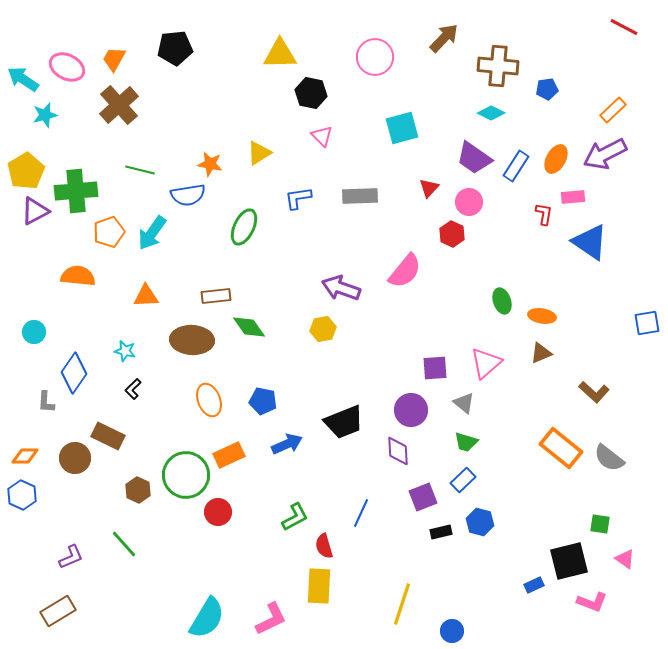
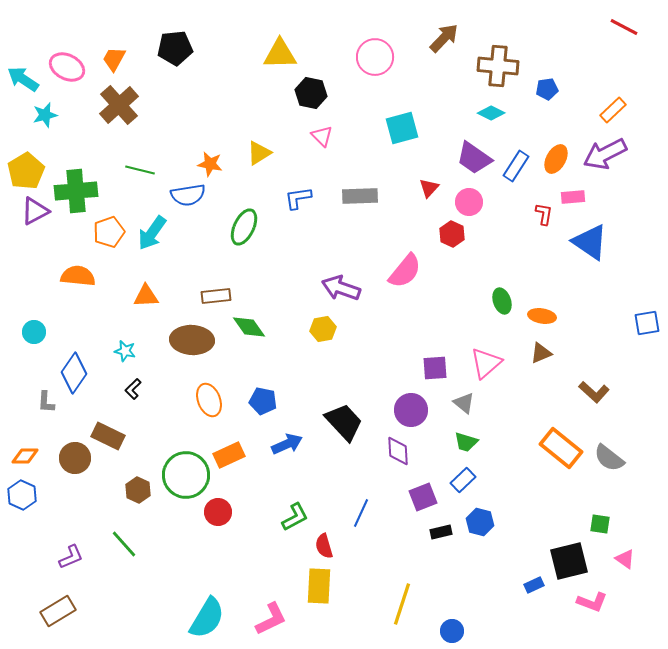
black trapezoid at (344, 422): rotated 111 degrees counterclockwise
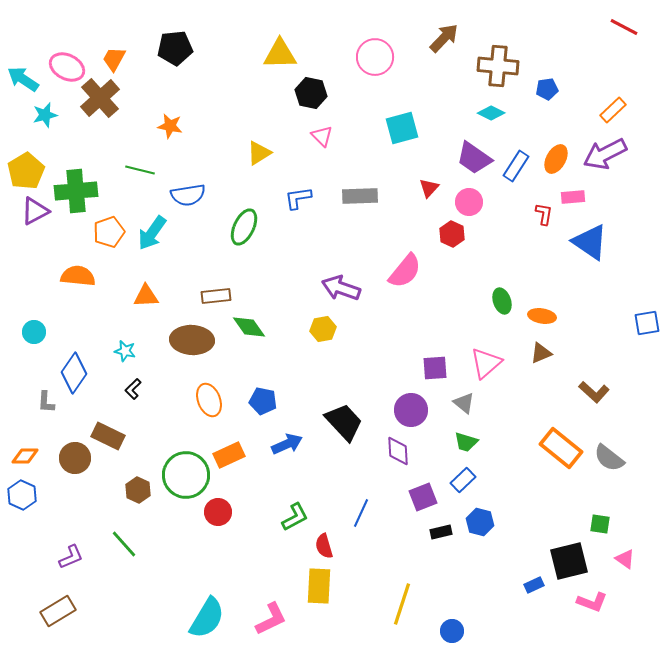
brown cross at (119, 105): moved 19 px left, 7 px up
orange star at (210, 164): moved 40 px left, 38 px up
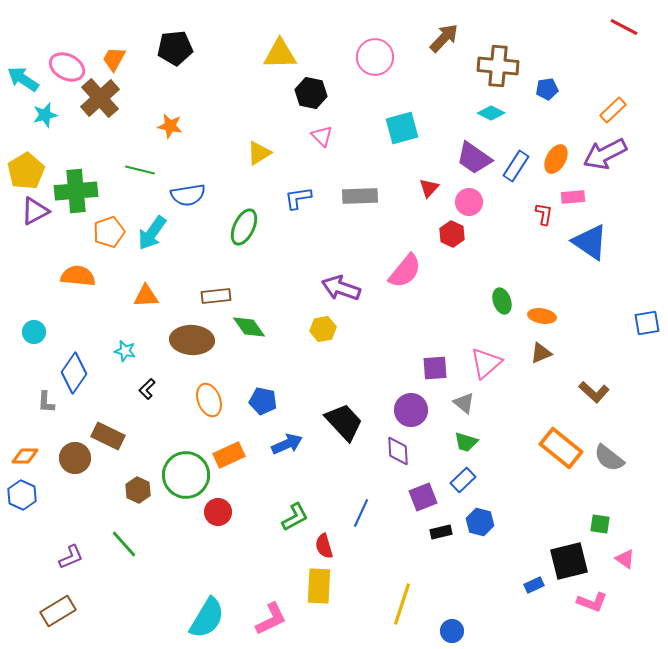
black L-shape at (133, 389): moved 14 px right
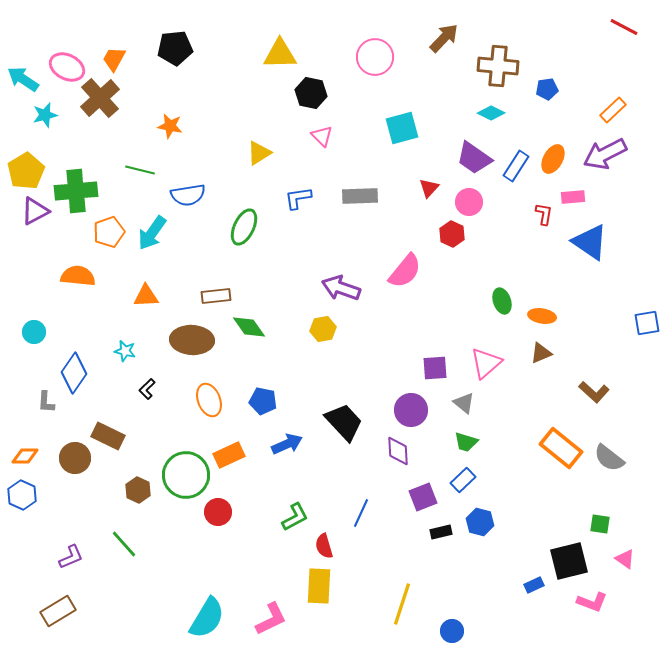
orange ellipse at (556, 159): moved 3 px left
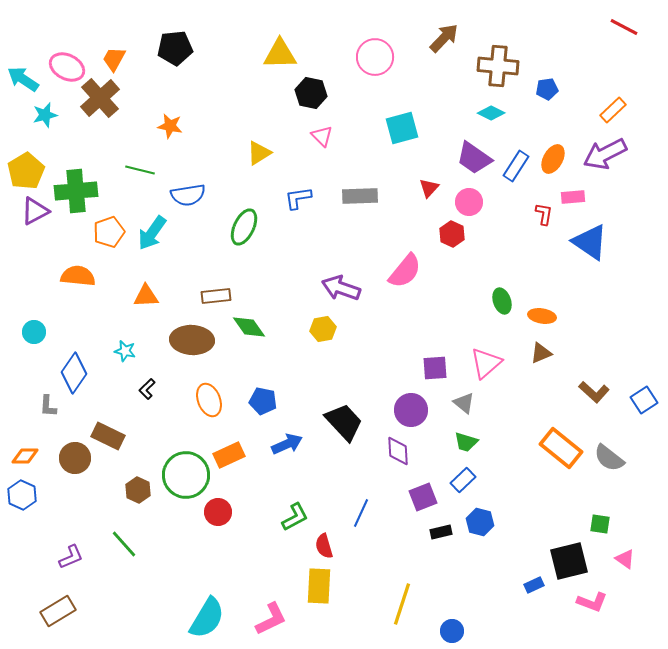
blue square at (647, 323): moved 3 px left, 77 px down; rotated 24 degrees counterclockwise
gray L-shape at (46, 402): moved 2 px right, 4 px down
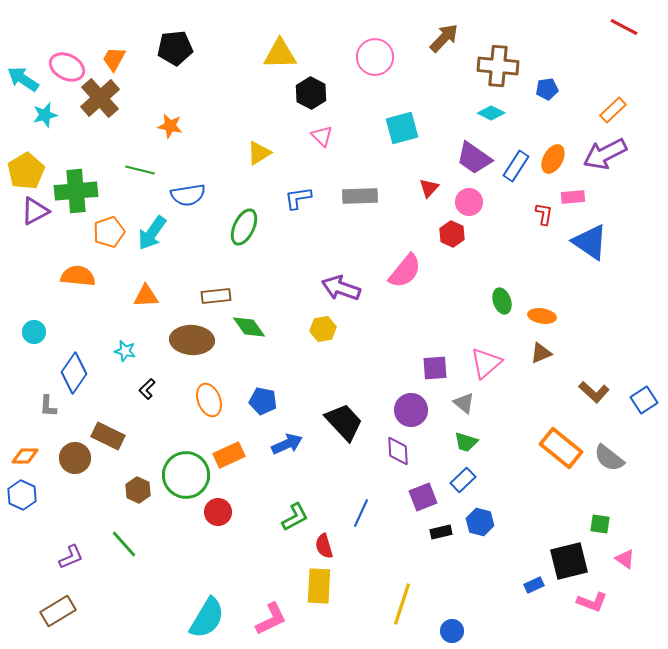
black hexagon at (311, 93): rotated 16 degrees clockwise
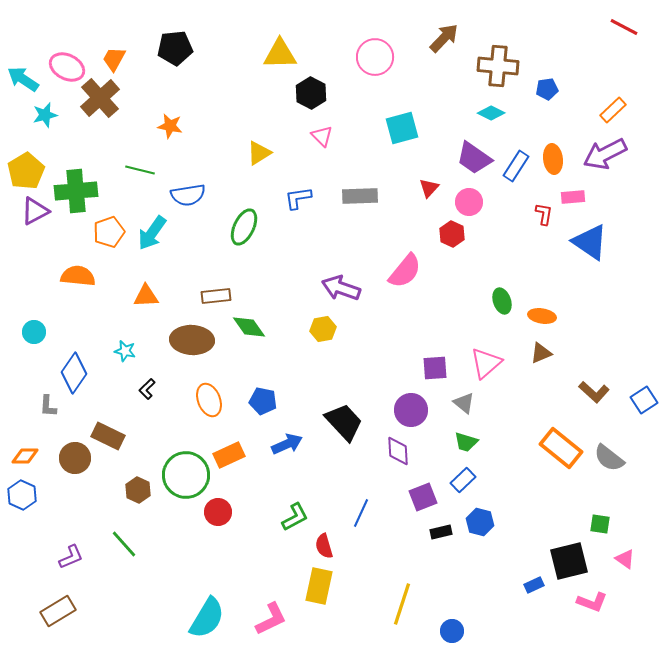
orange ellipse at (553, 159): rotated 36 degrees counterclockwise
yellow rectangle at (319, 586): rotated 9 degrees clockwise
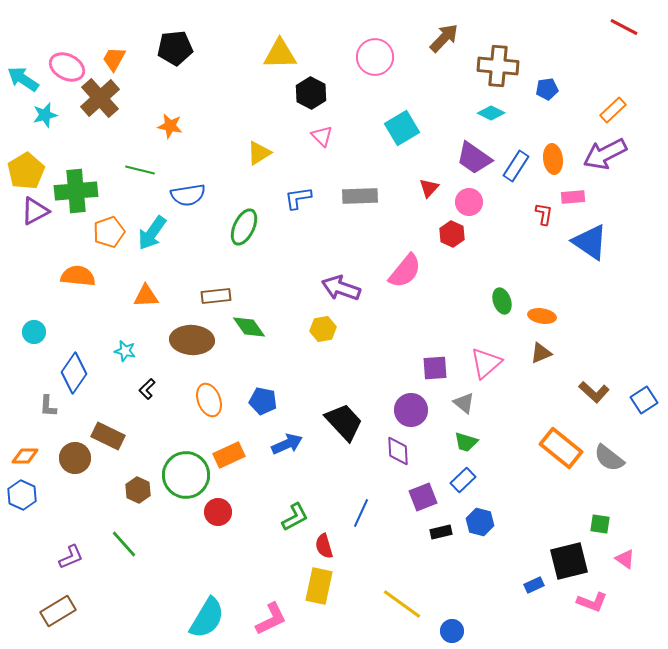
cyan square at (402, 128): rotated 16 degrees counterclockwise
yellow line at (402, 604): rotated 72 degrees counterclockwise
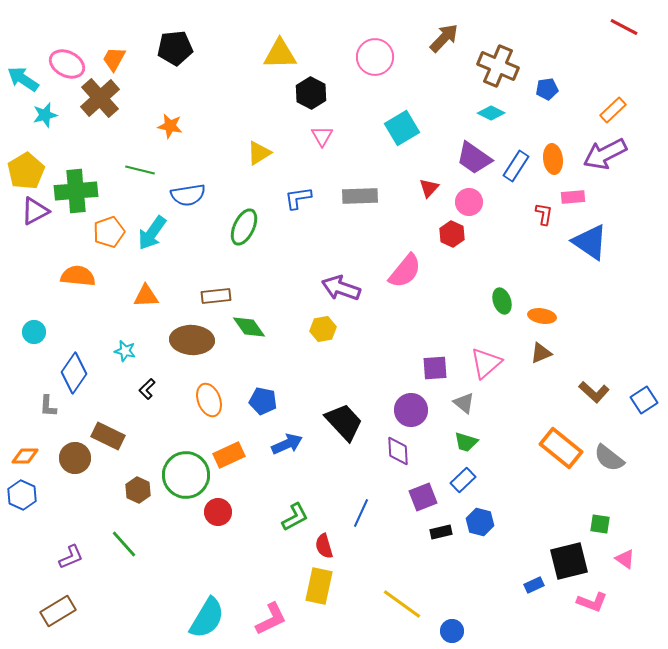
brown cross at (498, 66): rotated 18 degrees clockwise
pink ellipse at (67, 67): moved 3 px up
pink triangle at (322, 136): rotated 15 degrees clockwise
